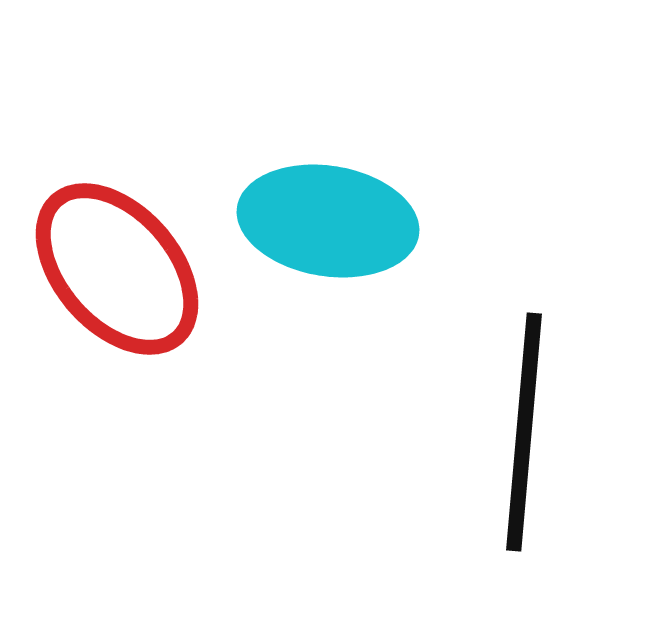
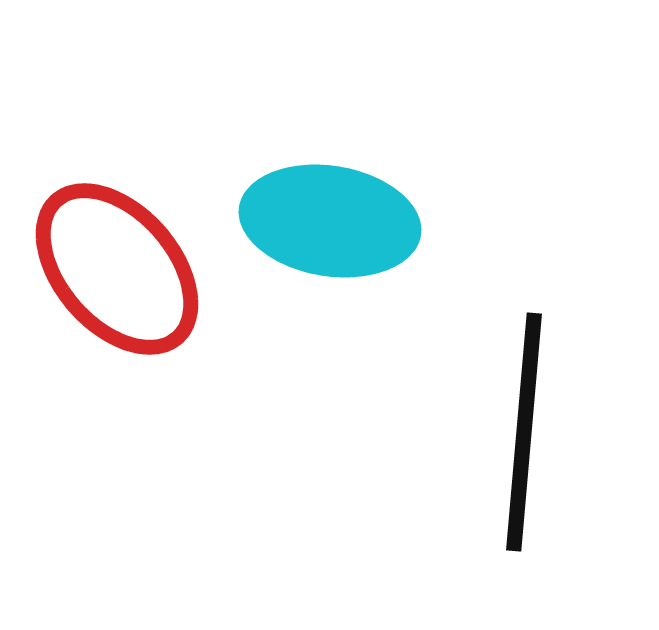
cyan ellipse: moved 2 px right
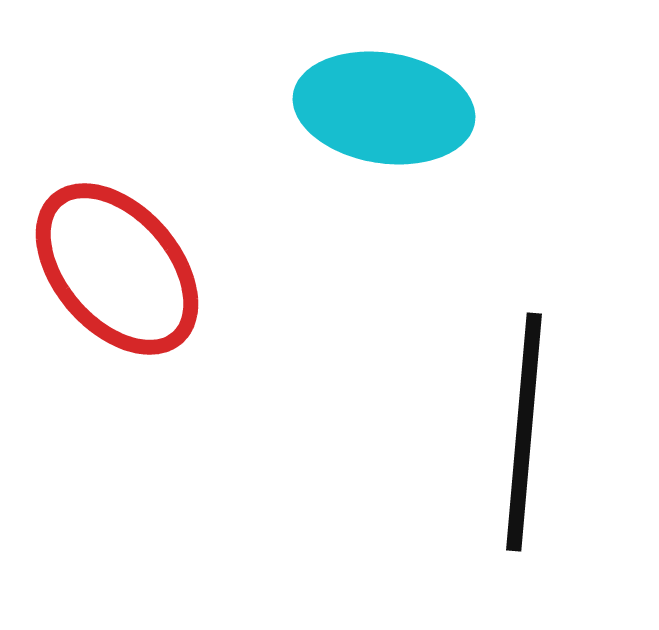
cyan ellipse: moved 54 px right, 113 px up
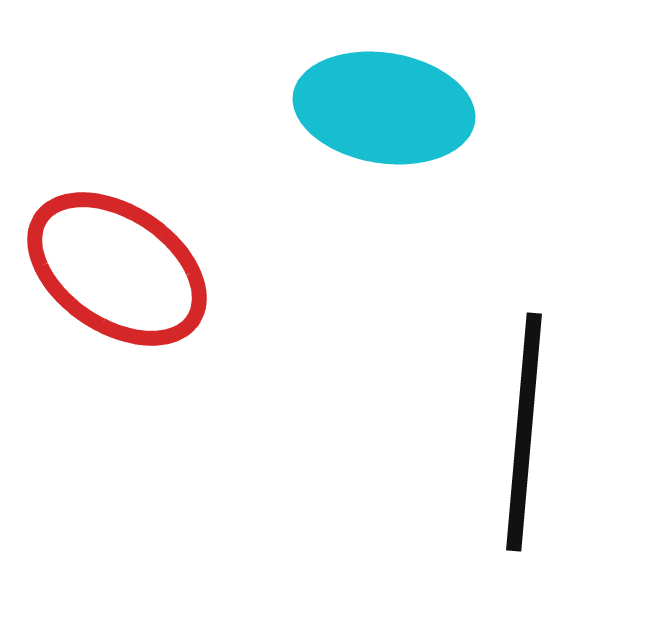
red ellipse: rotated 15 degrees counterclockwise
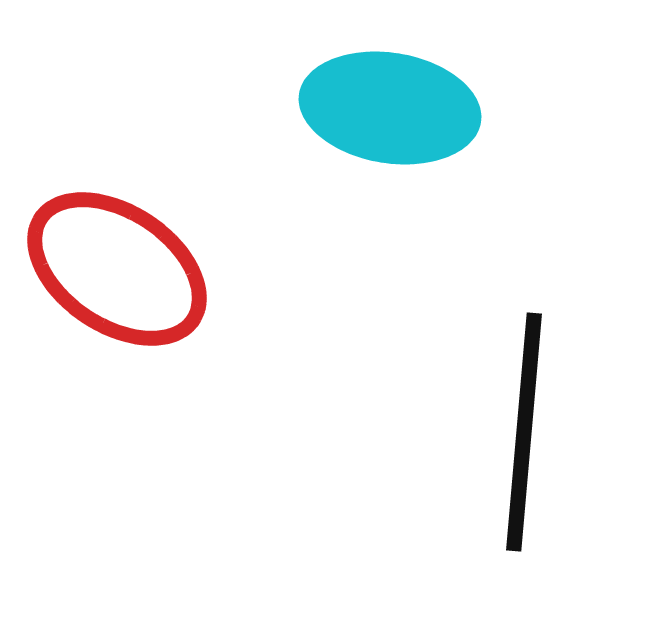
cyan ellipse: moved 6 px right
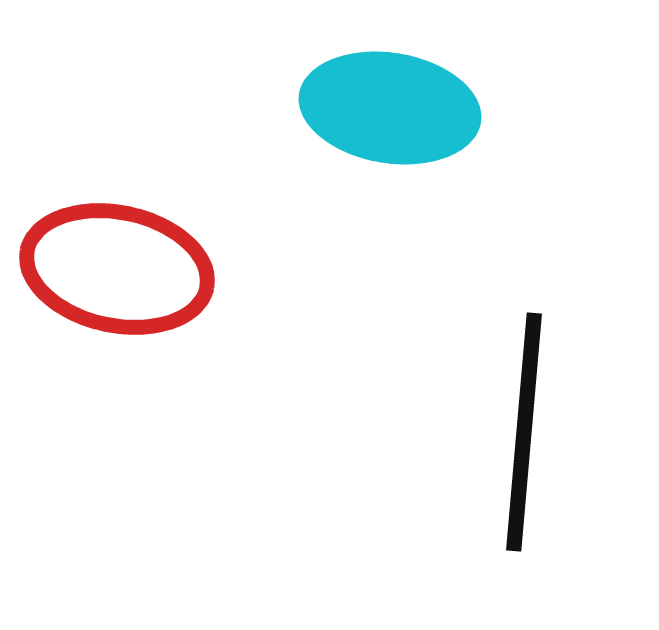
red ellipse: rotated 22 degrees counterclockwise
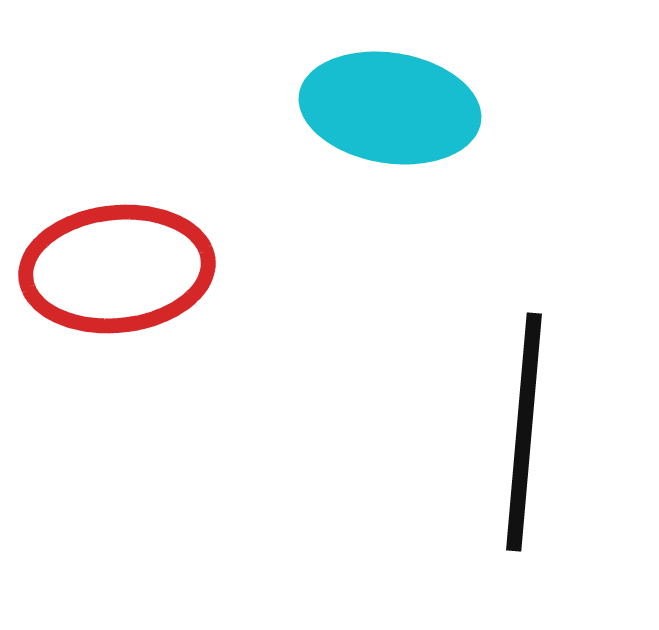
red ellipse: rotated 18 degrees counterclockwise
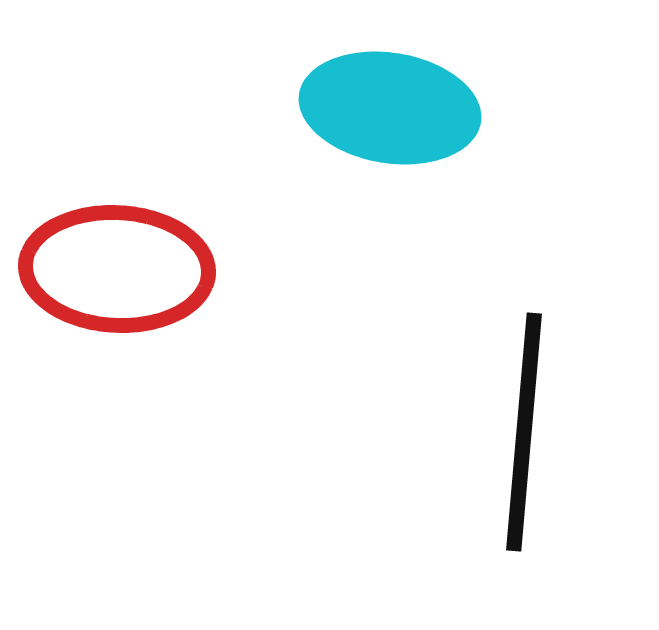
red ellipse: rotated 9 degrees clockwise
